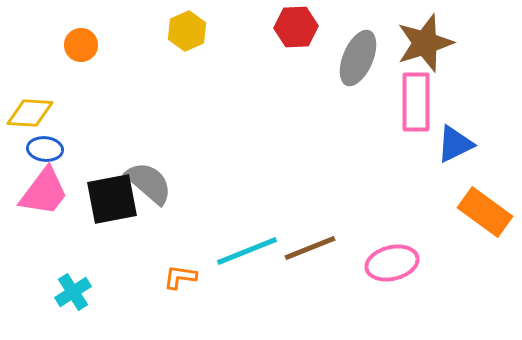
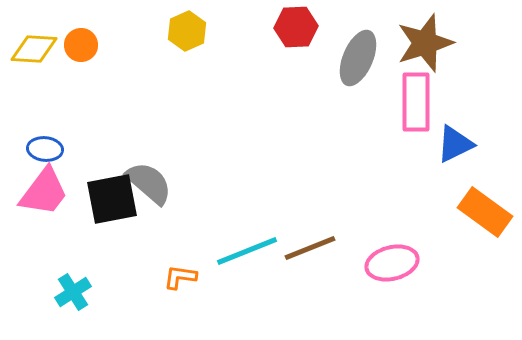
yellow diamond: moved 4 px right, 64 px up
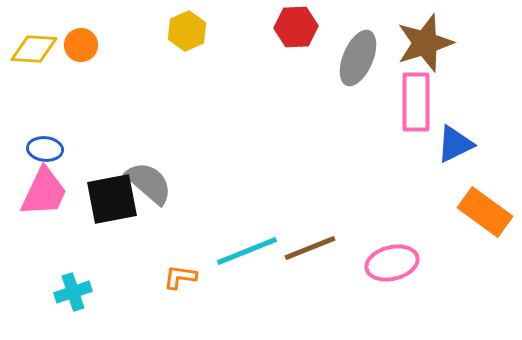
pink trapezoid: rotated 12 degrees counterclockwise
cyan cross: rotated 15 degrees clockwise
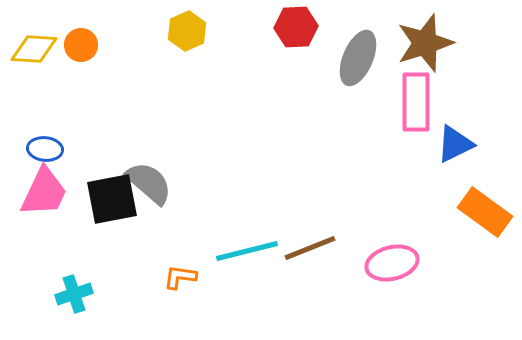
cyan line: rotated 8 degrees clockwise
cyan cross: moved 1 px right, 2 px down
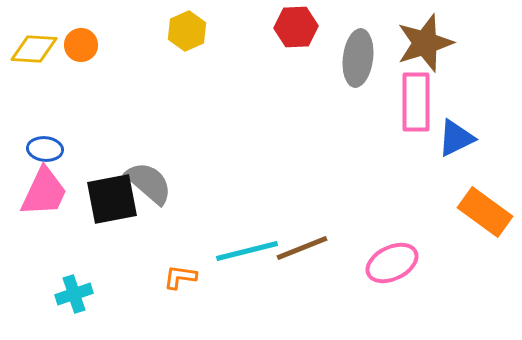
gray ellipse: rotated 16 degrees counterclockwise
blue triangle: moved 1 px right, 6 px up
brown line: moved 8 px left
pink ellipse: rotated 12 degrees counterclockwise
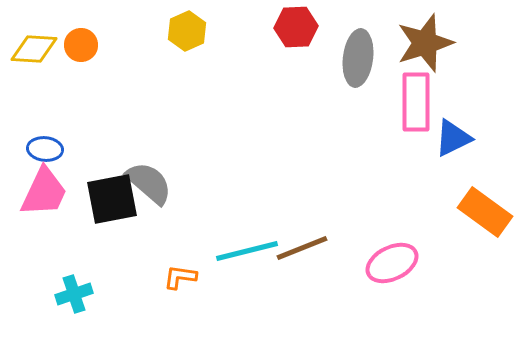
blue triangle: moved 3 px left
